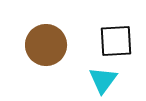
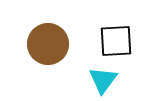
brown circle: moved 2 px right, 1 px up
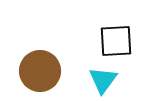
brown circle: moved 8 px left, 27 px down
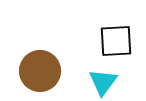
cyan triangle: moved 2 px down
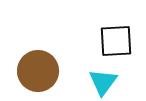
brown circle: moved 2 px left
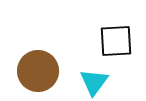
cyan triangle: moved 9 px left
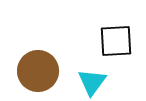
cyan triangle: moved 2 px left
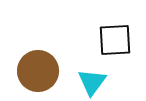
black square: moved 1 px left, 1 px up
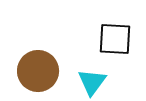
black square: moved 1 px up; rotated 6 degrees clockwise
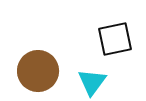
black square: rotated 15 degrees counterclockwise
